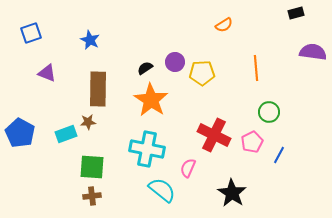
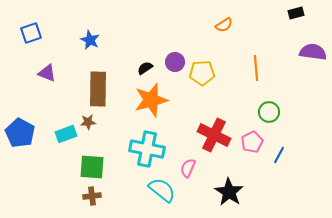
orange star: rotated 24 degrees clockwise
black star: moved 3 px left, 1 px up
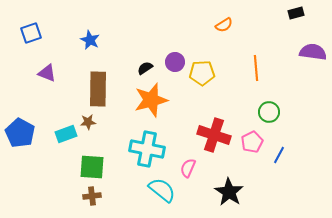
red cross: rotated 8 degrees counterclockwise
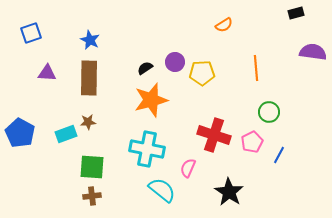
purple triangle: rotated 18 degrees counterclockwise
brown rectangle: moved 9 px left, 11 px up
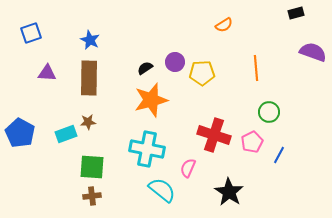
purple semicircle: rotated 12 degrees clockwise
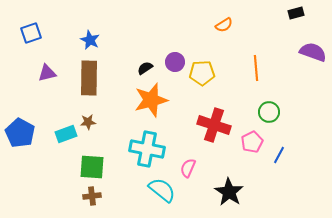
purple triangle: rotated 18 degrees counterclockwise
red cross: moved 10 px up
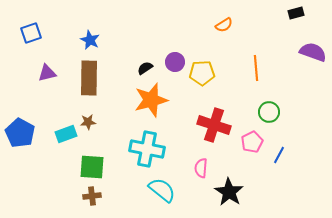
pink semicircle: moved 13 px right; rotated 18 degrees counterclockwise
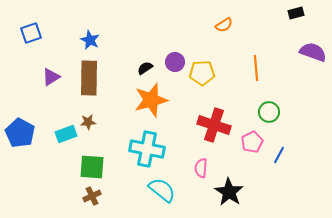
purple triangle: moved 4 px right, 4 px down; rotated 18 degrees counterclockwise
brown cross: rotated 18 degrees counterclockwise
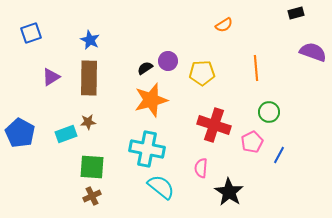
purple circle: moved 7 px left, 1 px up
cyan semicircle: moved 1 px left, 3 px up
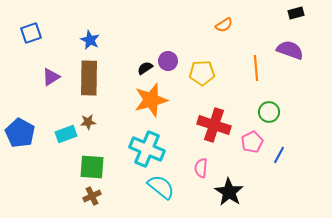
purple semicircle: moved 23 px left, 2 px up
cyan cross: rotated 12 degrees clockwise
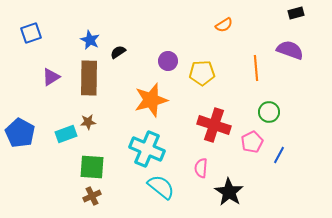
black semicircle: moved 27 px left, 16 px up
